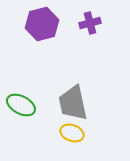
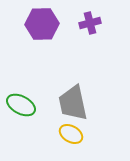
purple hexagon: rotated 12 degrees clockwise
yellow ellipse: moved 1 px left, 1 px down; rotated 10 degrees clockwise
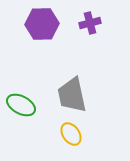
gray trapezoid: moved 1 px left, 8 px up
yellow ellipse: rotated 25 degrees clockwise
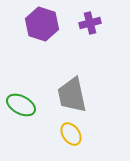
purple hexagon: rotated 20 degrees clockwise
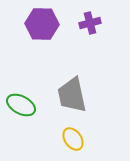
purple hexagon: rotated 16 degrees counterclockwise
yellow ellipse: moved 2 px right, 5 px down
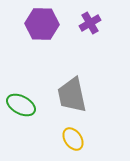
purple cross: rotated 15 degrees counterclockwise
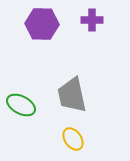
purple cross: moved 2 px right, 3 px up; rotated 30 degrees clockwise
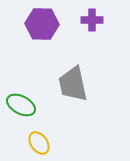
gray trapezoid: moved 1 px right, 11 px up
yellow ellipse: moved 34 px left, 4 px down
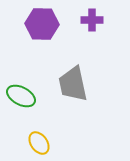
green ellipse: moved 9 px up
